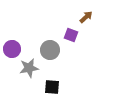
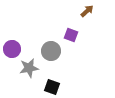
brown arrow: moved 1 px right, 6 px up
gray circle: moved 1 px right, 1 px down
black square: rotated 14 degrees clockwise
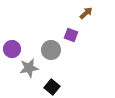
brown arrow: moved 1 px left, 2 px down
gray circle: moved 1 px up
black square: rotated 21 degrees clockwise
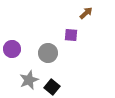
purple square: rotated 16 degrees counterclockwise
gray circle: moved 3 px left, 3 px down
gray star: moved 12 px down; rotated 12 degrees counterclockwise
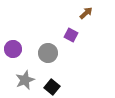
purple square: rotated 24 degrees clockwise
purple circle: moved 1 px right
gray star: moved 4 px left
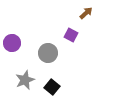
purple circle: moved 1 px left, 6 px up
